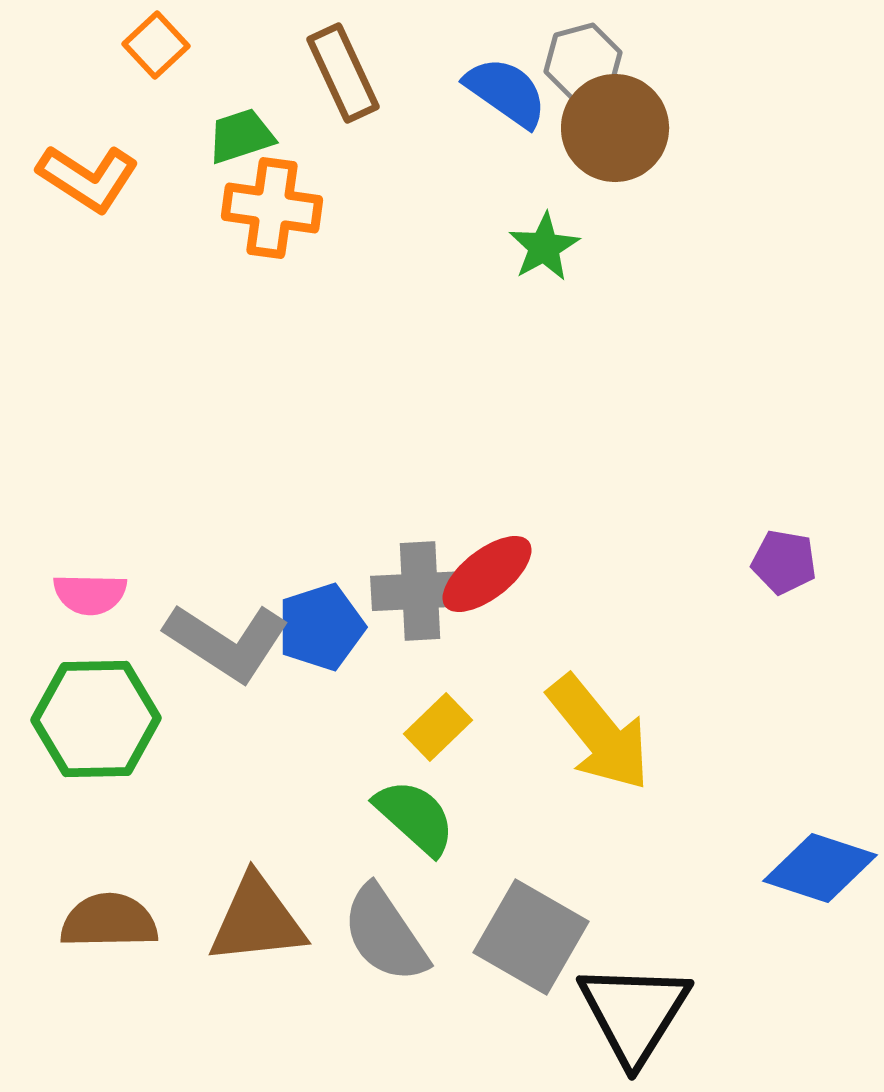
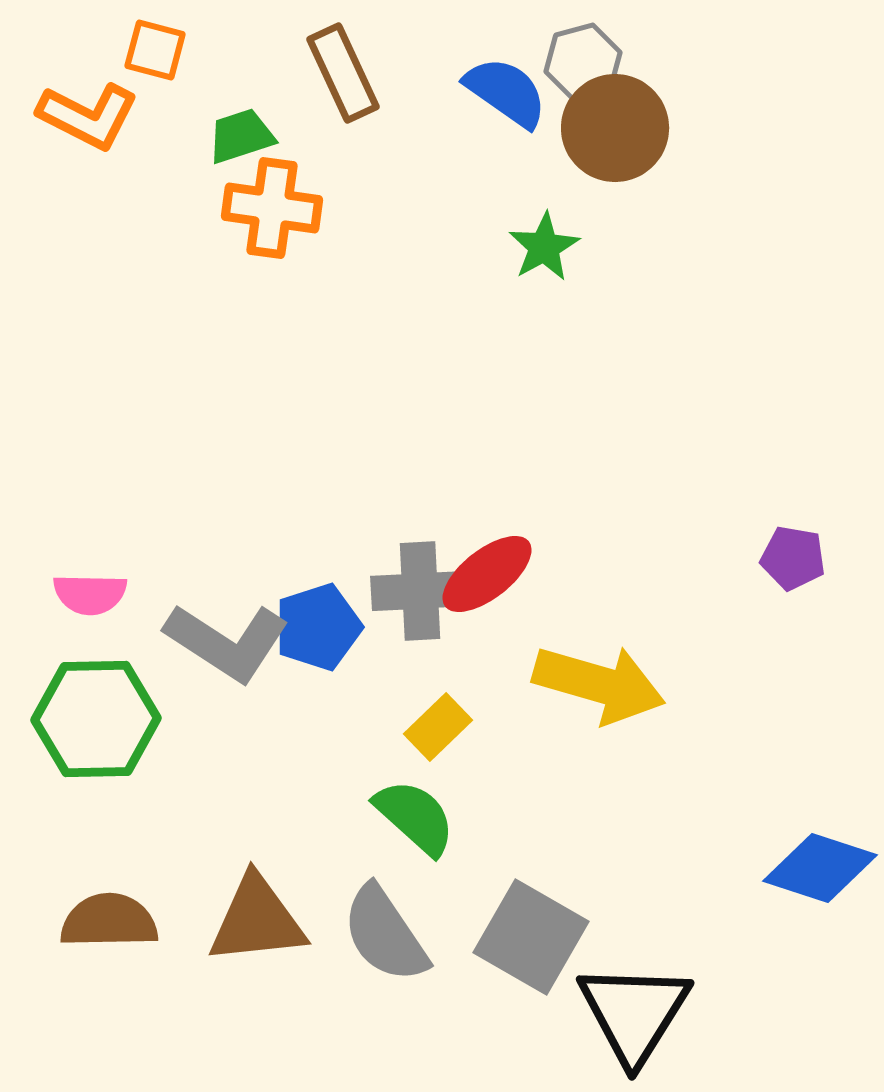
orange square: moved 1 px left, 5 px down; rotated 32 degrees counterclockwise
orange L-shape: moved 62 px up; rotated 6 degrees counterclockwise
purple pentagon: moved 9 px right, 4 px up
blue pentagon: moved 3 px left
yellow arrow: moved 49 px up; rotated 35 degrees counterclockwise
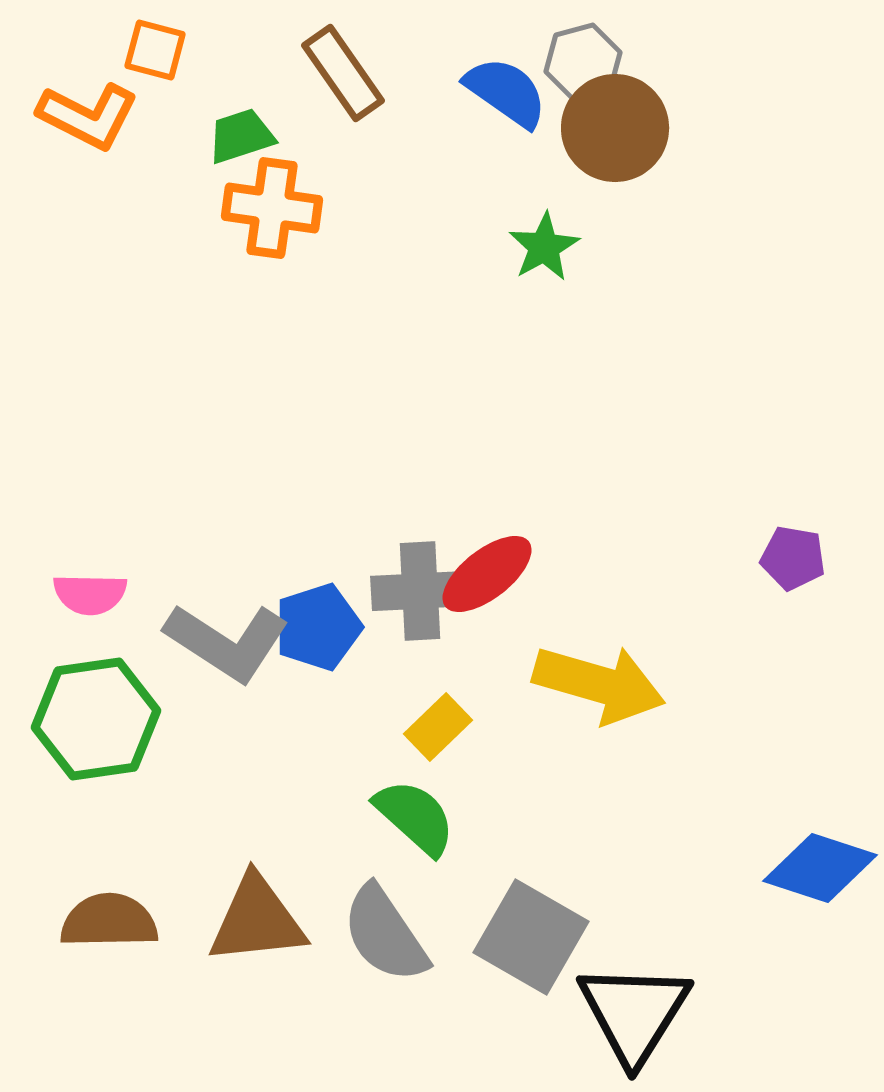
brown rectangle: rotated 10 degrees counterclockwise
green hexagon: rotated 7 degrees counterclockwise
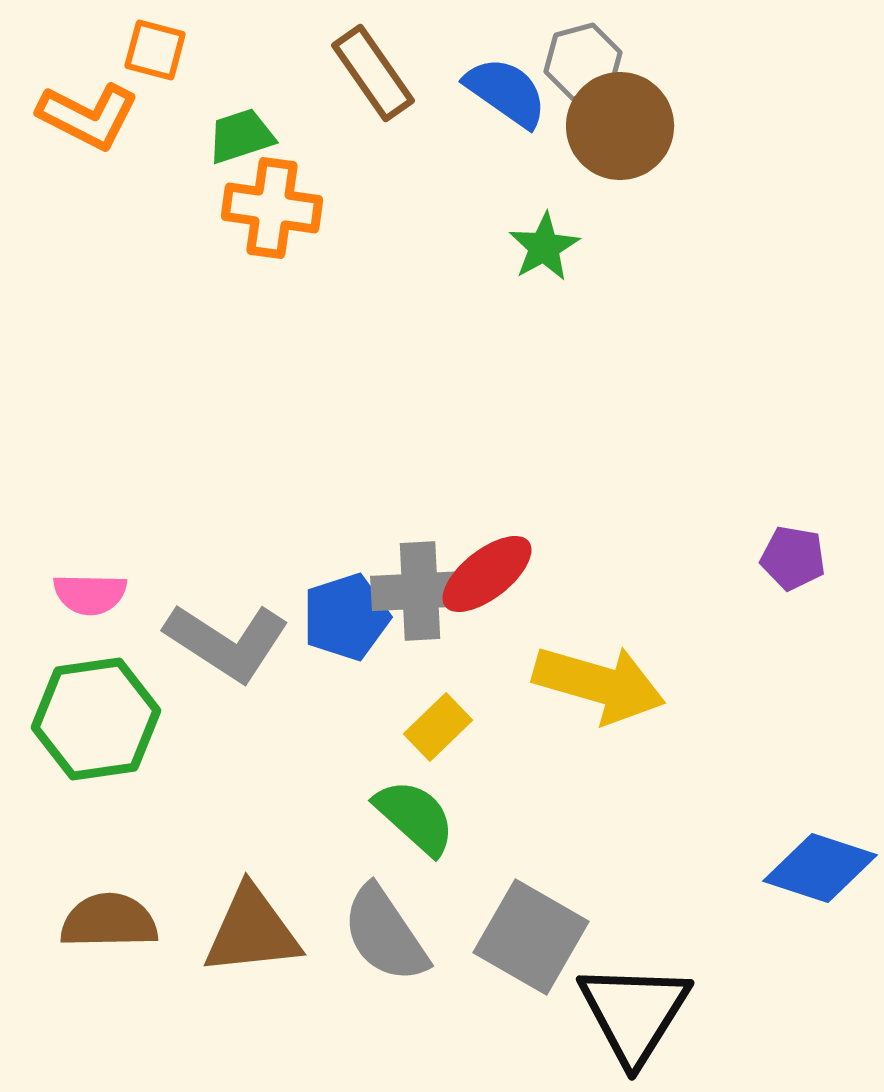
brown rectangle: moved 30 px right
brown circle: moved 5 px right, 2 px up
blue pentagon: moved 28 px right, 10 px up
brown triangle: moved 5 px left, 11 px down
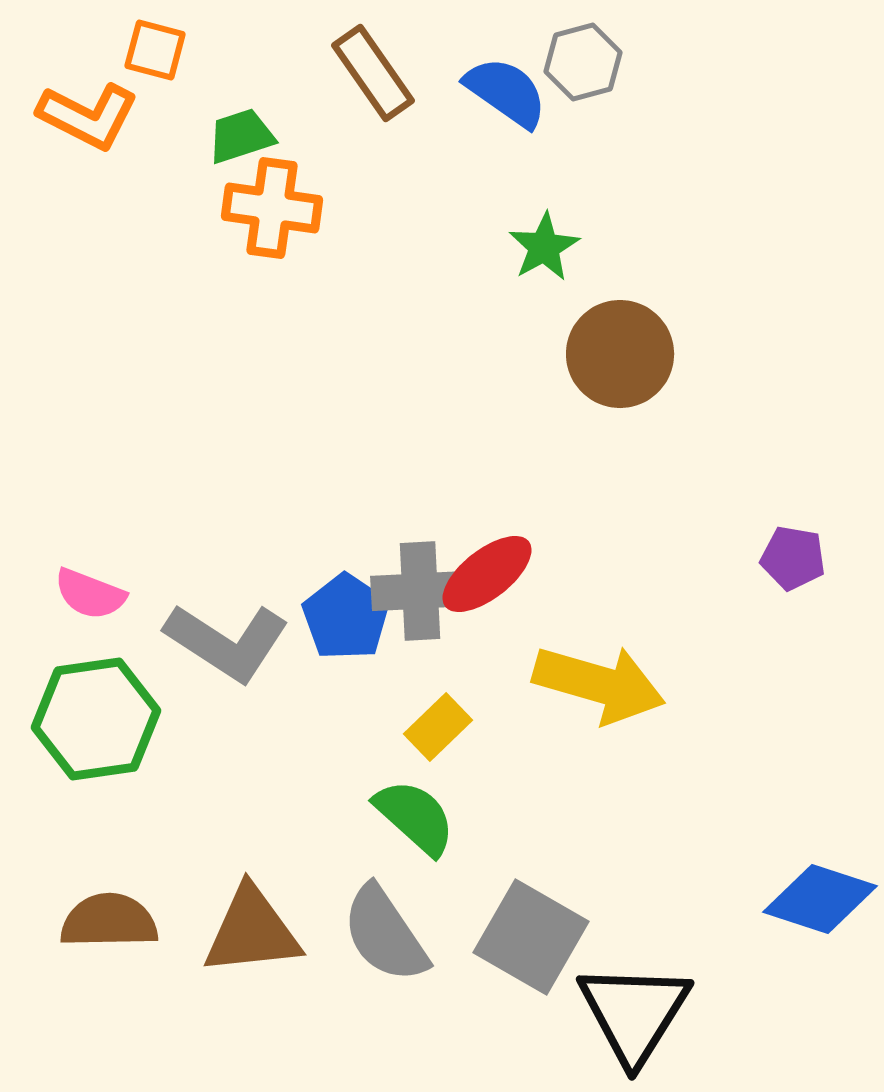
brown circle: moved 228 px down
pink semicircle: rotated 20 degrees clockwise
blue pentagon: rotated 20 degrees counterclockwise
blue diamond: moved 31 px down
